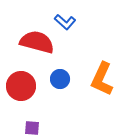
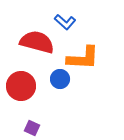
orange L-shape: moved 19 px left, 21 px up; rotated 112 degrees counterclockwise
purple square: rotated 21 degrees clockwise
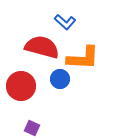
red semicircle: moved 5 px right, 5 px down
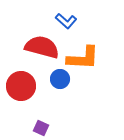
blue L-shape: moved 1 px right, 1 px up
purple square: moved 9 px right
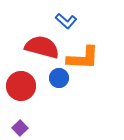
blue circle: moved 1 px left, 1 px up
purple square: moved 21 px left; rotated 21 degrees clockwise
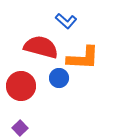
red semicircle: moved 1 px left
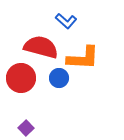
red circle: moved 8 px up
purple square: moved 6 px right
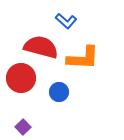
blue circle: moved 14 px down
purple square: moved 3 px left, 1 px up
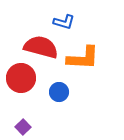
blue L-shape: moved 2 px left, 1 px down; rotated 25 degrees counterclockwise
